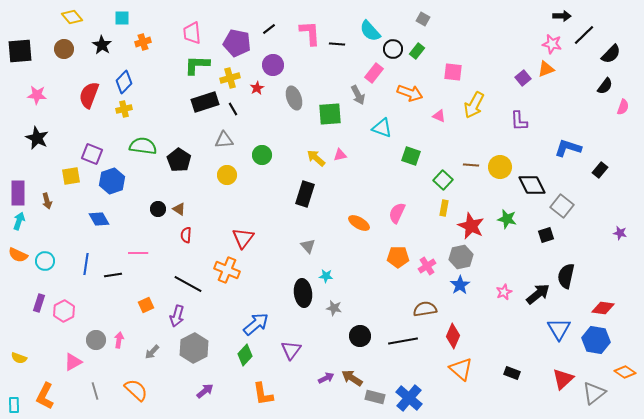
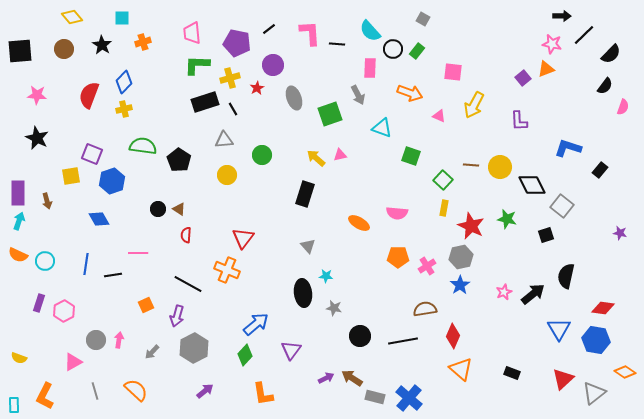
pink rectangle at (374, 73): moved 4 px left, 5 px up; rotated 36 degrees counterclockwise
green square at (330, 114): rotated 15 degrees counterclockwise
pink semicircle at (397, 213): rotated 110 degrees counterclockwise
black arrow at (538, 294): moved 5 px left
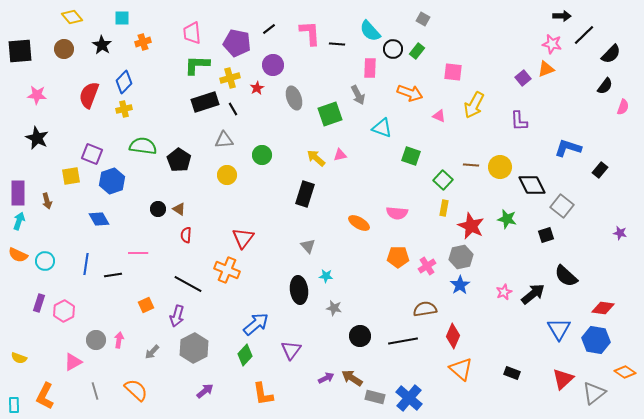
black semicircle at (566, 276): rotated 60 degrees counterclockwise
black ellipse at (303, 293): moved 4 px left, 3 px up
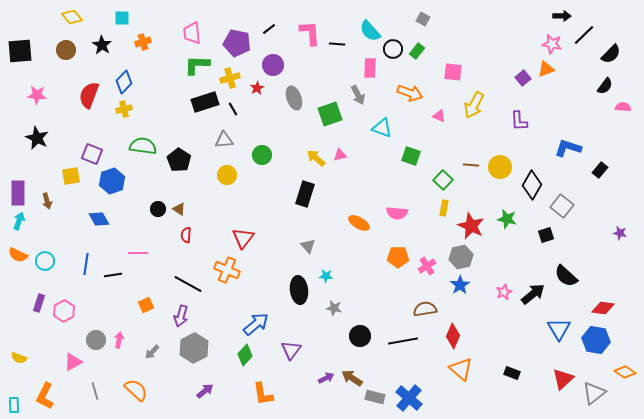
brown circle at (64, 49): moved 2 px right, 1 px down
pink semicircle at (623, 107): rotated 105 degrees counterclockwise
black diamond at (532, 185): rotated 56 degrees clockwise
purple arrow at (177, 316): moved 4 px right
